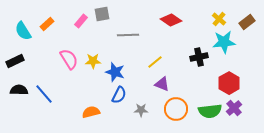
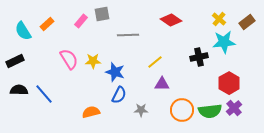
purple triangle: rotated 21 degrees counterclockwise
orange circle: moved 6 px right, 1 px down
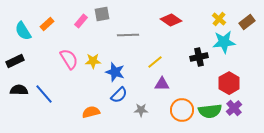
blue semicircle: rotated 18 degrees clockwise
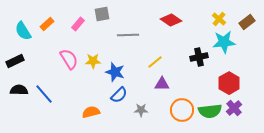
pink rectangle: moved 3 px left, 3 px down
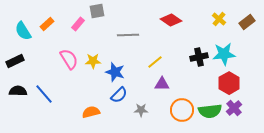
gray square: moved 5 px left, 3 px up
cyan star: moved 12 px down
black semicircle: moved 1 px left, 1 px down
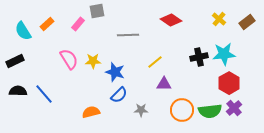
purple triangle: moved 2 px right
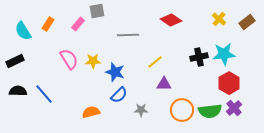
orange rectangle: moved 1 px right; rotated 16 degrees counterclockwise
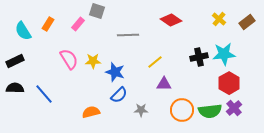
gray square: rotated 28 degrees clockwise
black semicircle: moved 3 px left, 3 px up
